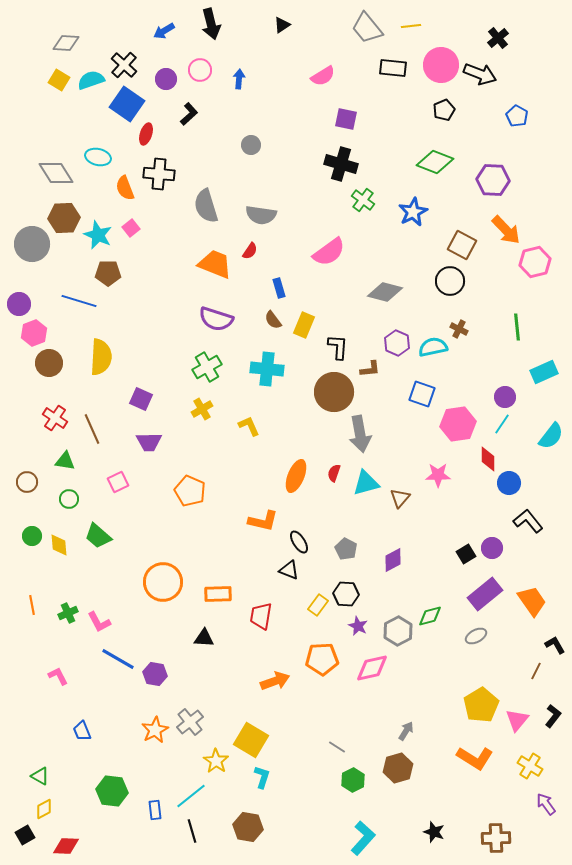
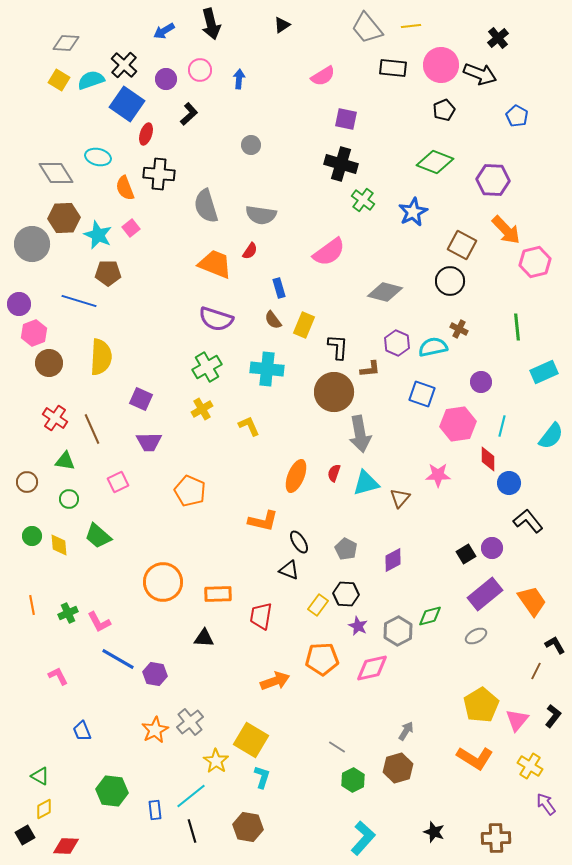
purple circle at (505, 397): moved 24 px left, 15 px up
cyan line at (502, 424): moved 2 px down; rotated 20 degrees counterclockwise
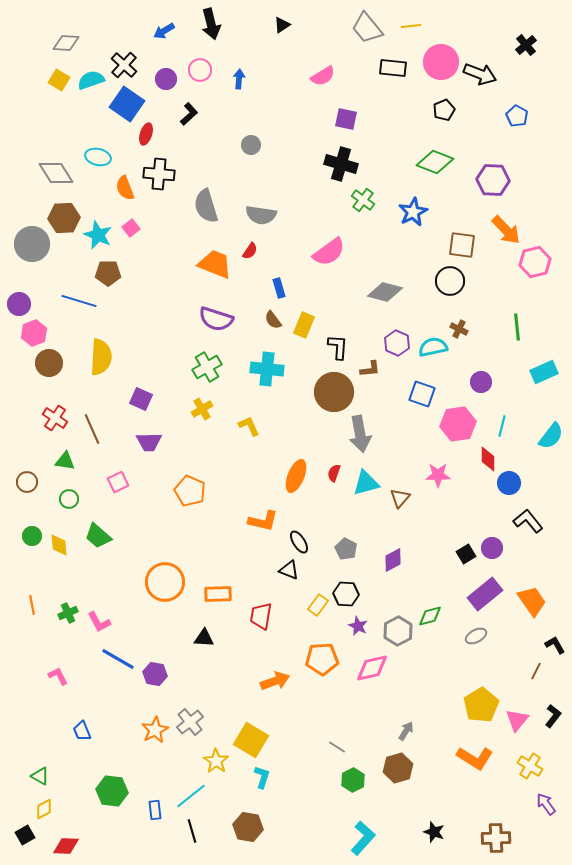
black cross at (498, 38): moved 28 px right, 7 px down
pink circle at (441, 65): moved 3 px up
brown square at (462, 245): rotated 20 degrees counterclockwise
orange circle at (163, 582): moved 2 px right
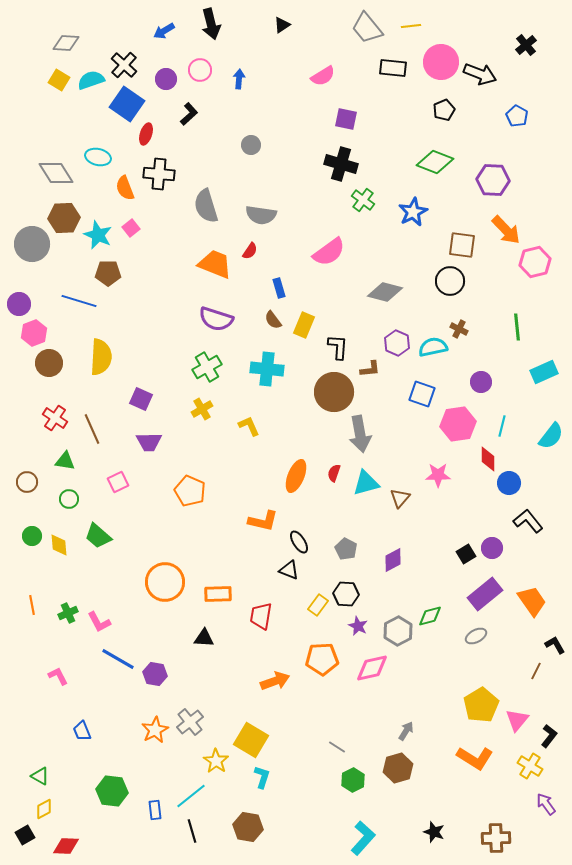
black L-shape at (553, 716): moved 4 px left, 20 px down
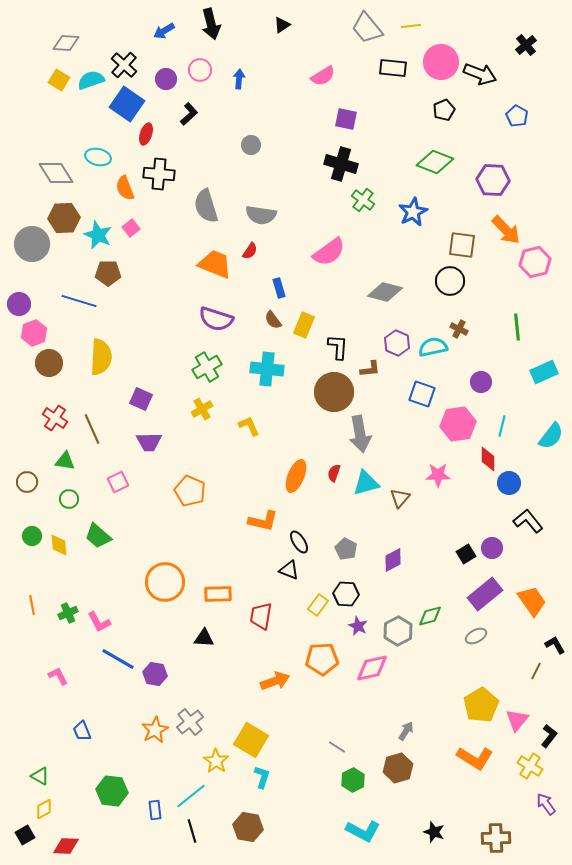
cyan L-shape at (363, 838): moved 7 px up; rotated 76 degrees clockwise
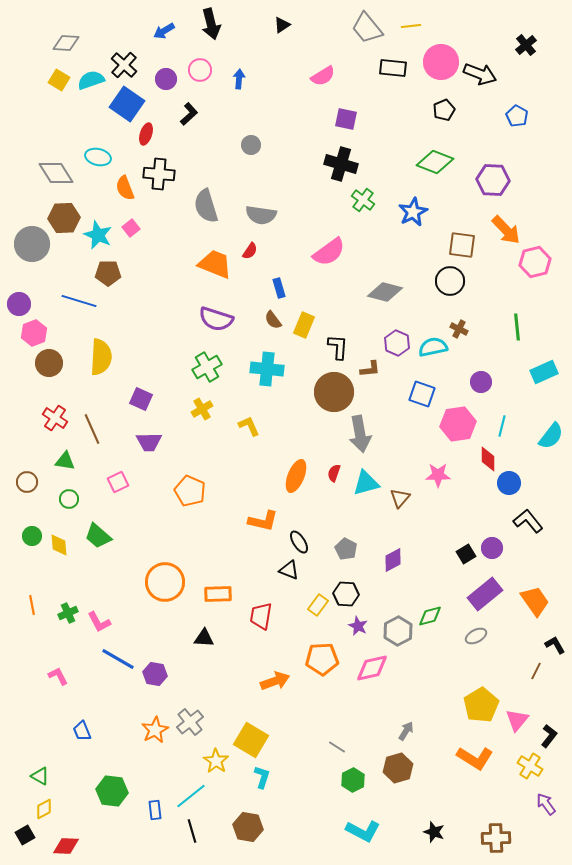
orange trapezoid at (532, 601): moved 3 px right
